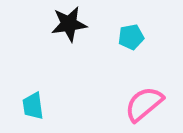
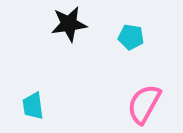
cyan pentagon: rotated 20 degrees clockwise
pink semicircle: rotated 21 degrees counterclockwise
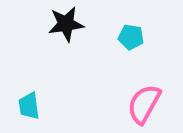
black star: moved 3 px left
cyan trapezoid: moved 4 px left
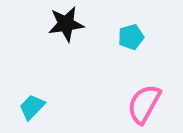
cyan pentagon: rotated 25 degrees counterclockwise
cyan trapezoid: moved 3 px right, 1 px down; rotated 52 degrees clockwise
